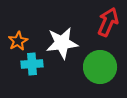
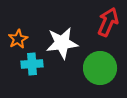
orange star: moved 2 px up
green circle: moved 1 px down
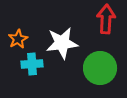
red arrow: moved 2 px left, 3 px up; rotated 20 degrees counterclockwise
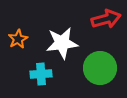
red arrow: rotated 72 degrees clockwise
cyan cross: moved 9 px right, 10 px down
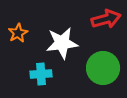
orange star: moved 6 px up
green circle: moved 3 px right
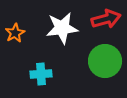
orange star: moved 3 px left
white star: moved 15 px up
green circle: moved 2 px right, 7 px up
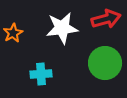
orange star: moved 2 px left
green circle: moved 2 px down
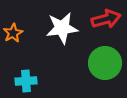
cyan cross: moved 15 px left, 7 px down
